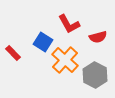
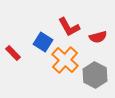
red L-shape: moved 3 px down
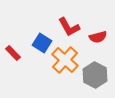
blue square: moved 1 px left, 1 px down
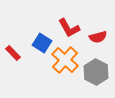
red L-shape: moved 1 px down
gray hexagon: moved 1 px right, 3 px up
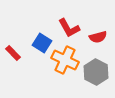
orange cross: rotated 16 degrees counterclockwise
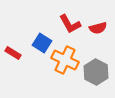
red L-shape: moved 1 px right, 4 px up
red semicircle: moved 9 px up
red rectangle: rotated 14 degrees counterclockwise
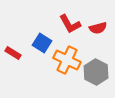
orange cross: moved 2 px right
